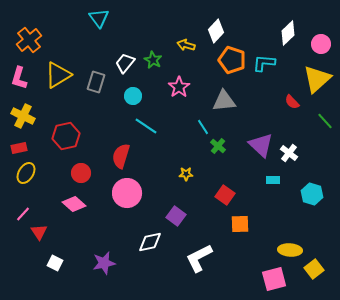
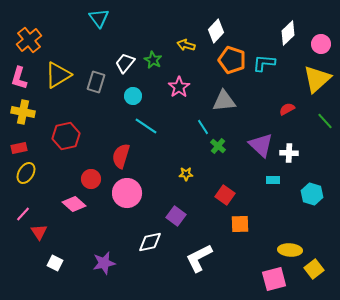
red semicircle at (292, 102): moved 5 px left, 7 px down; rotated 105 degrees clockwise
yellow cross at (23, 116): moved 4 px up; rotated 15 degrees counterclockwise
white cross at (289, 153): rotated 36 degrees counterclockwise
red circle at (81, 173): moved 10 px right, 6 px down
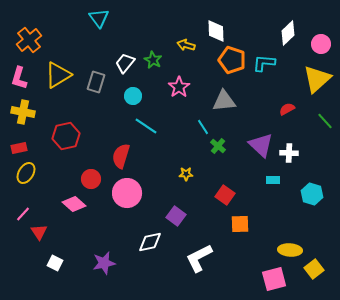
white diamond at (216, 31): rotated 45 degrees counterclockwise
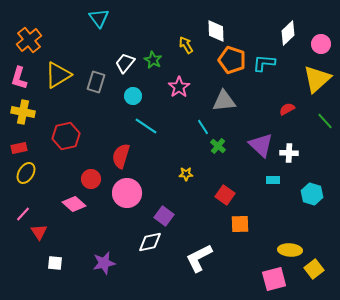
yellow arrow at (186, 45): rotated 42 degrees clockwise
purple square at (176, 216): moved 12 px left
white square at (55, 263): rotated 21 degrees counterclockwise
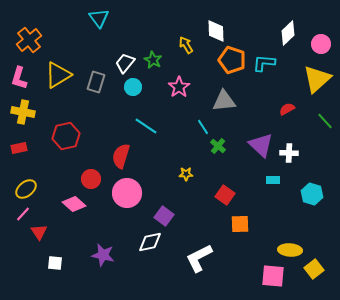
cyan circle at (133, 96): moved 9 px up
yellow ellipse at (26, 173): moved 16 px down; rotated 20 degrees clockwise
purple star at (104, 263): moved 1 px left, 8 px up; rotated 25 degrees clockwise
pink square at (274, 279): moved 1 px left, 3 px up; rotated 20 degrees clockwise
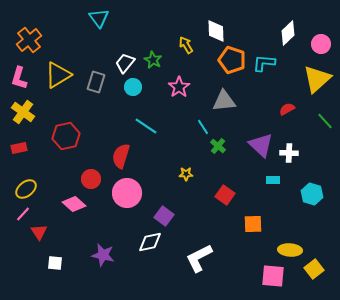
yellow cross at (23, 112): rotated 25 degrees clockwise
orange square at (240, 224): moved 13 px right
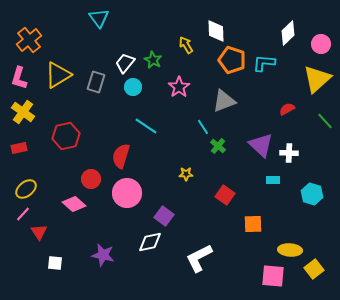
gray triangle at (224, 101): rotated 15 degrees counterclockwise
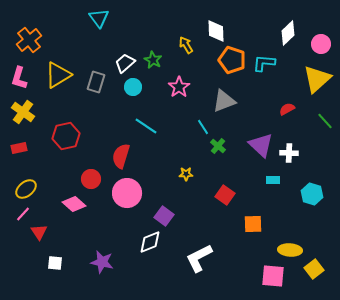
white trapezoid at (125, 63): rotated 10 degrees clockwise
white diamond at (150, 242): rotated 10 degrees counterclockwise
purple star at (103, 255): moved 1 px left, 7 px down
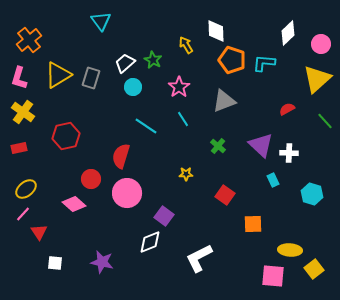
cyan triangle at (99, 18): moved 2 px right, 3 px down
gray rectangle at (96, 82): moved 5 px left, 4 px up
cyan line at (203, 127): moved 20 px left, 8 px up
cyan rectangle at (273, 180): rotated 64 degrees clockwise
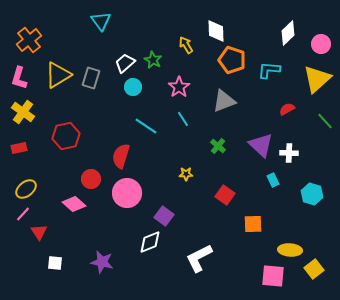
cyan L-shape at (264, 63): moved 5 px right, 7 px down
